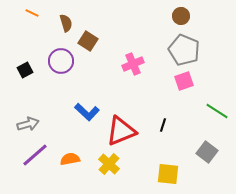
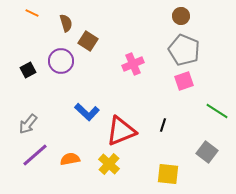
black square: moved 3 px right
gray arrow: rotated 145 degrees clockwise
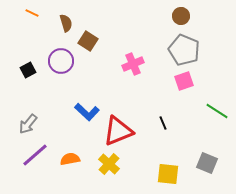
black line: moved 2 px up; rotated 40 degrees counterclockwise
red triangle: moved 3 px left
gray square: moved 11 px down; rotated 15 degrees counterclockwise
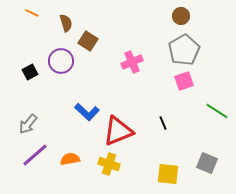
gray pentagon: rotated 20 degrees clockwise
pink cross: moved 1 px left, 2 px up
black square: moved 2 px right, 2 px down
yellow cross: rotated 25 degrees counterclockwise
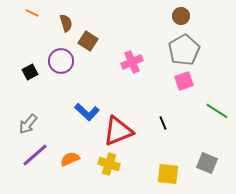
orange semicircle: rotated 12 degrees counterclockwise
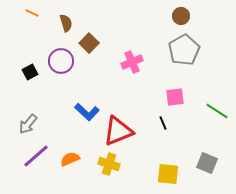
brown square: moved 1 px right, 2 px down; rotated 12 degrees clockwise
pink square: moved 9 px left, 16 px down; rotated 12 degrees clockwise
purple line: moved 1 px right, 1 px down
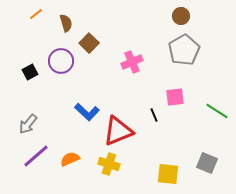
orange line: moved 4 px right, 1 px down; rotated 64 degrees counterclockwise
black line: moved 9 px left, 8 px up
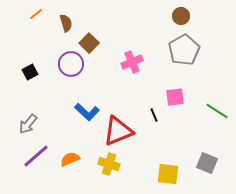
purple circle: moved 10 px right, 3 px down
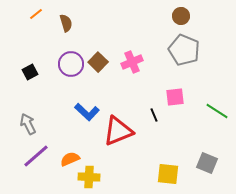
brown square: moved 9 px right, 19 px down
gray pentagon: rotated 20 degrees counterclockwise
gray arrow: rotated 115 degrees clockwise
yellow cross: moved 20 px left, 13 px down; rotated 15 degrees counterclockwise
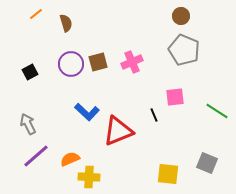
brown square: rotated 30 degrees clockwise
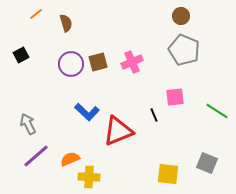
black square: moved 9 px left, 17 px up
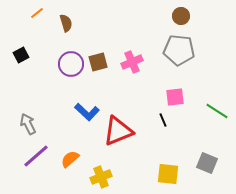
orange line: moved 1 px right, 1 px up
gray pentagon: moved 5 px left; rotated 16 degrees counterclockwise
black line: moved 9 px right, 5 px down
orange semicircle: rotated 18 degrees counterclockwise
yellow cross: moved 12 px right; rotated 25 degrees counterclockwise
